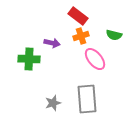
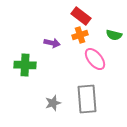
red rectangle: moved 3 px right
orange cross: moved 1 px left, 1 px up
green cross: moved 4 px left, 6 px down
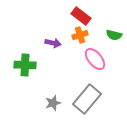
purple arrow: moved 1 px right
gray rectangle: rotated 44 degrees clockwise
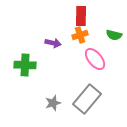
red rectangle: rotated 54 degrees clockwise
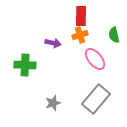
green semicircle: rotated 63 degrees clockwise
gray rectangle: moved 9 px right
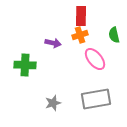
gray rectangle: rotated 40 degrees clockwise
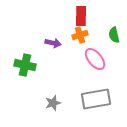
green cross: rotated 10 degrees clockwise
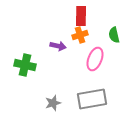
purple arrow: moved 5 px right, 3 px down
pink ellipse: rotated 60 degrees clockwise
gray rectangle: moved 4 px left
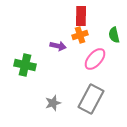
pink ellipse: rotated 20 degrees clockwise
gray rectangle: moved 1 px left; rotated 52 degrees counterclockwise
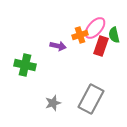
red rectangle: moved 20 px right, 30 px down; rotated 18 degrees clockwise
pink ellipse: moved 31 px up
